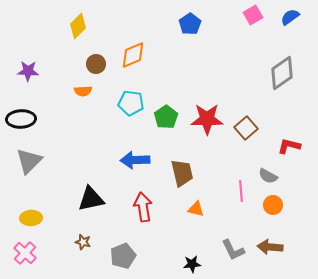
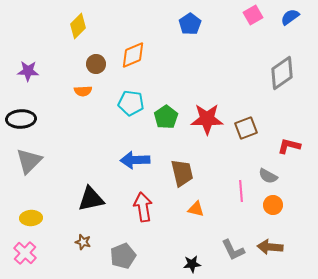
brown square: rotated 20 degrees clockwise
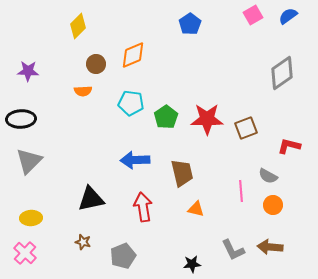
blue semicircle: moved 2 px left, 1 px up
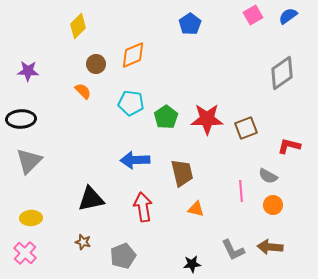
orange semicircle: rotated 132 degrees counterclockwise
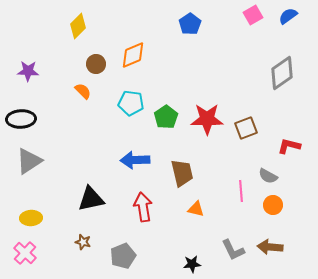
gray triangle: rotated 12 degrees clockwise
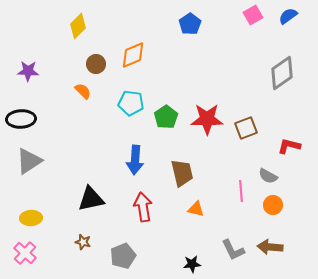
blue arrow: rotated 84 degrees counterclockwise
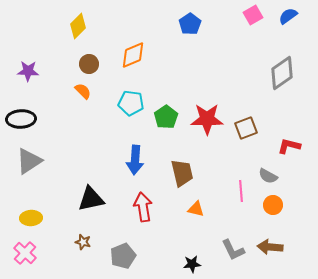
brown circle: moved 7 px left
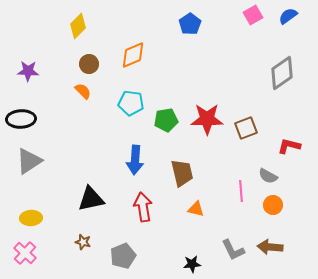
green pentagon: moved 3 px down; rotated 25 degrees clockwise
